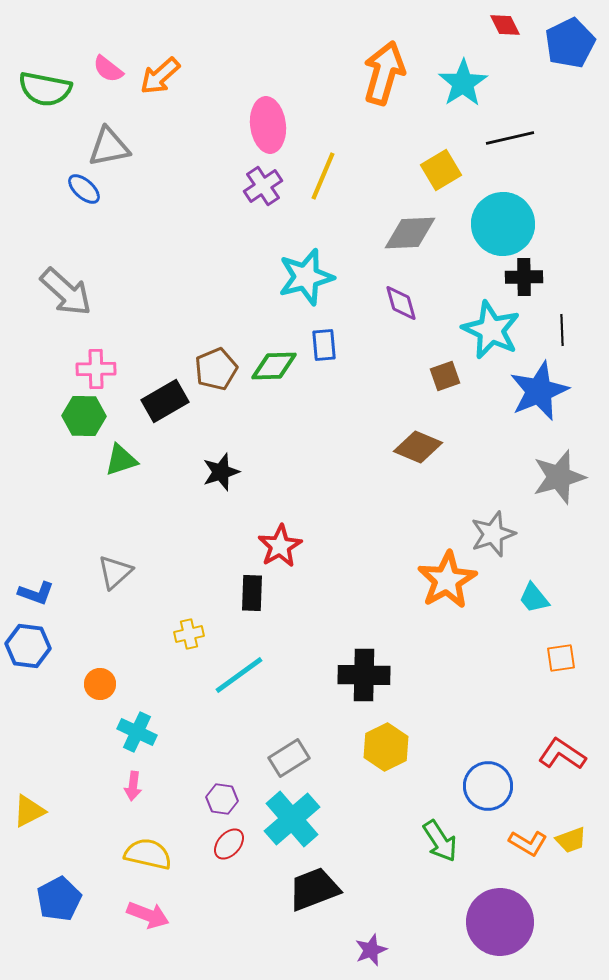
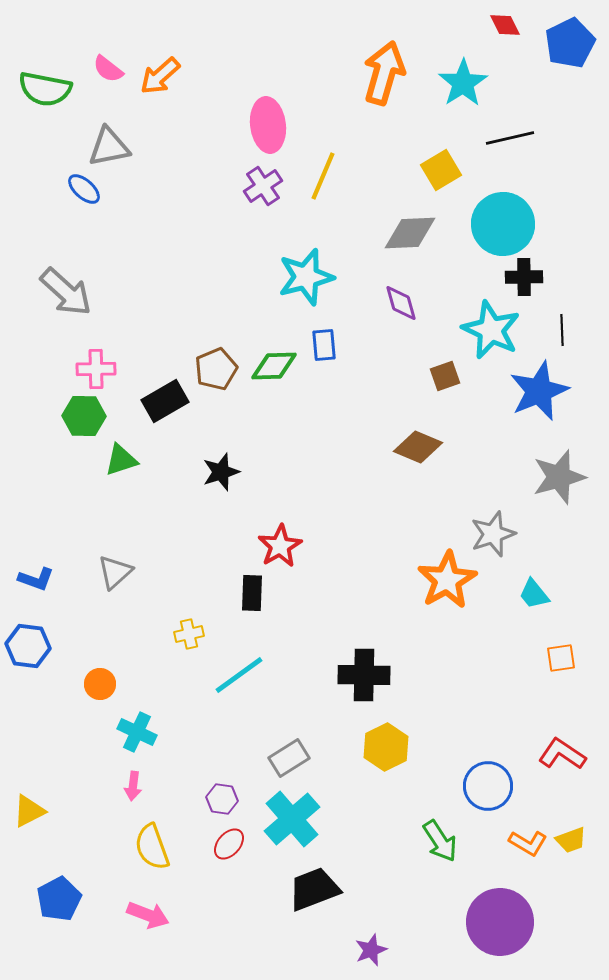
blue L-shape at (36, 593): moved 14 px up
cyan trapezoid at (534, 598): moved 4 px up
yellow semicircle at (148, 854): moved 4 px right, 7 px up; rotated 123 degrees counterclockwise
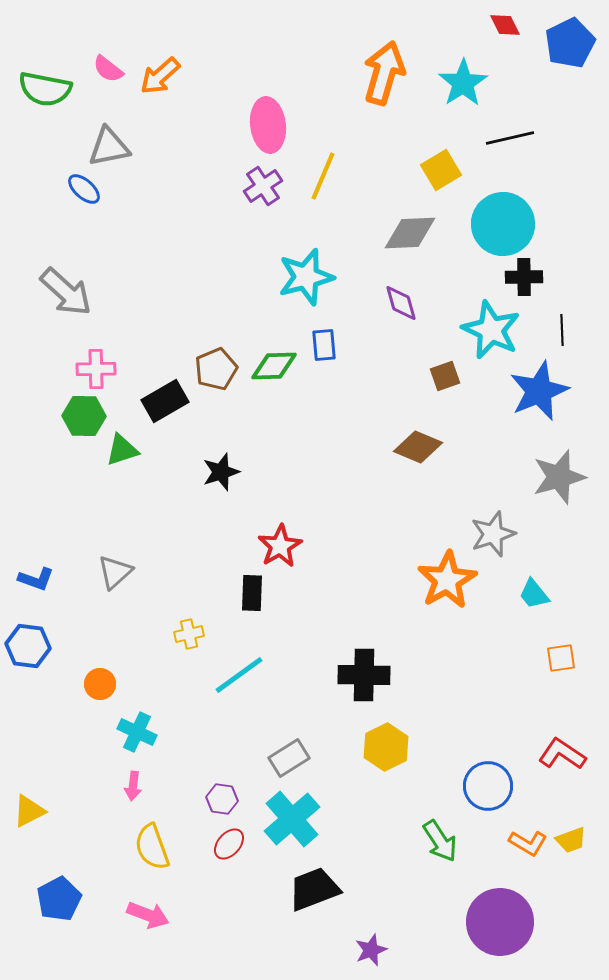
green triangle at (121, 460): moved 1 px right, 10 px up
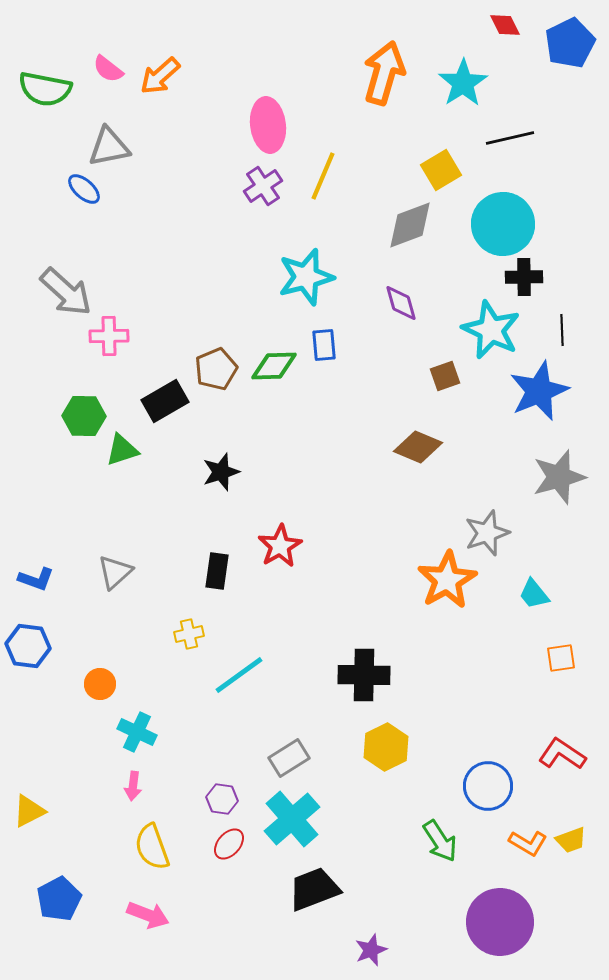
gray diamond at (410, 233): moved 8 px up; rotated 18 degrees counterclockwise
pink cross at (96, 369): moved 13 px right, 33 px up
gray star at (493, 534): moved 6 px left, 1 px up
black rectangle at (252, 593): moved 35 px left, 22 px up; rotated 6 degrees clockwise
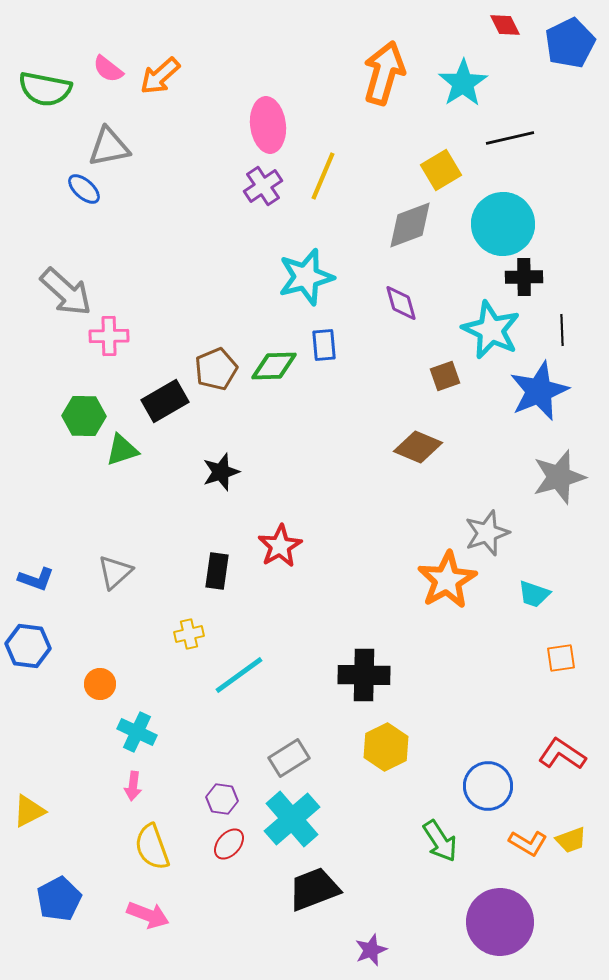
cyan trapezoid at (534, 594): rotated 32 degrees counterclockwise
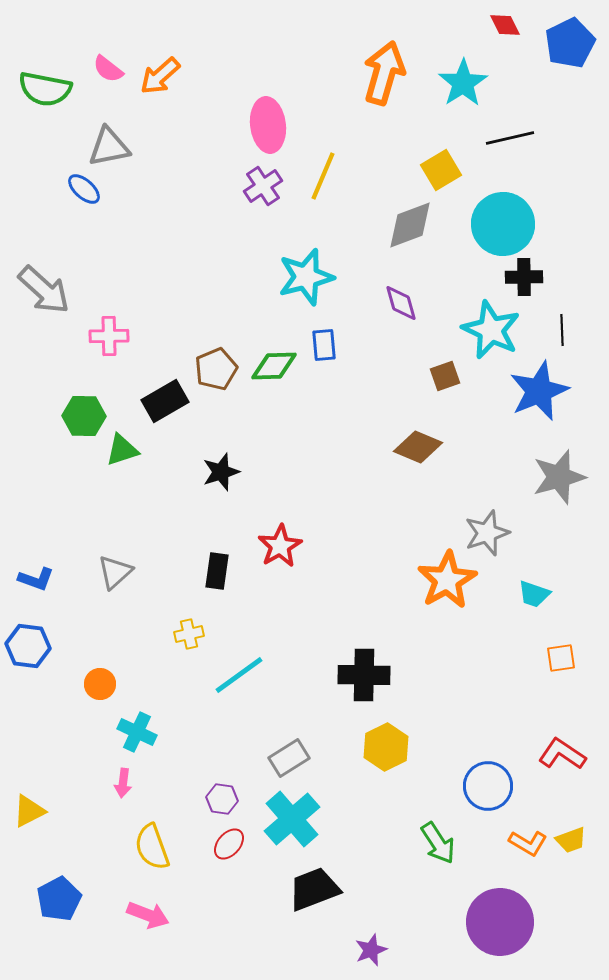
gray arrow at (66, 292): moved 22 px left, 2 px up
pink arrow at (133, 786): moved 10 px left, 3 px up
green arrow at (440, 841): moved 2 px left, 2 px down
